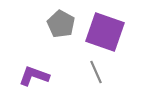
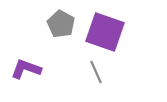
purple L-shape: moved 8 px left, 7 px up
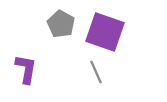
purple L-shape: rotated 80 degrees clockwise
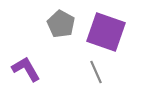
purple square: moved 1 px right
purple L-shape: rotated 40 degrees counterclockwise
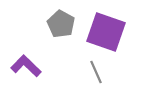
purple L-shape: moved 3 px up; rotated 16 degrees counterclockwise
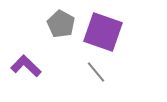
purple square: moved 3 px left
gray line: rotated 15 degrees counterclockwise
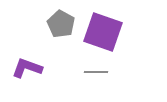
purple L-shape: moved 1 px right, 2 px down; rotated 24 degrees counterclockwise
gray line: rotated 50 degrees counterclockwise
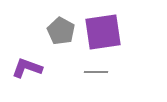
gray pentagon: moved 7 px down
purple square: rotated 27 degrees counterclockwise
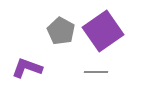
purple square: moved 1 px up; rotated 27 degrees counterclockwise
